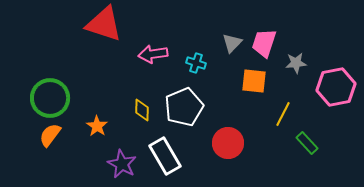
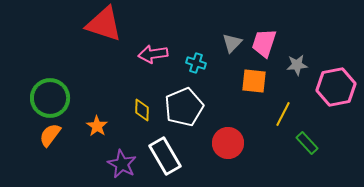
gray star: moved 1 px right, 2 px down
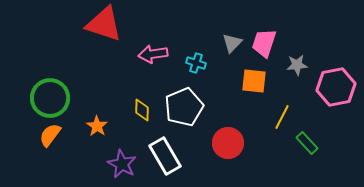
yellow line: moved 1 px left, 3 px down
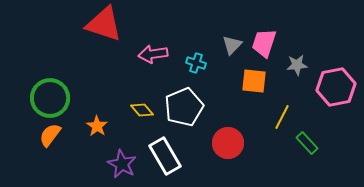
gray triangle: moved 2 px down
yellow diamond: rotated 40 degrees counterclockwise
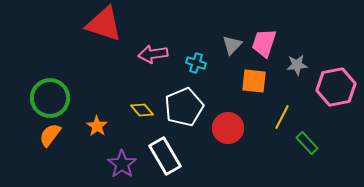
red circle: moved 15 px up
purple star: rotated 8 degrees clockwise
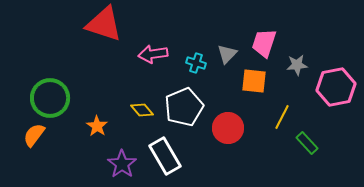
gray triangle: moved 5 px left, 9 px down
orange semicircle: moved 16 px left
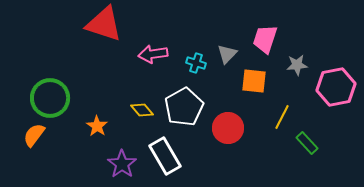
pink trapezoid: moved 1 px right, 4 px up
white pentagon: rotated 6 degrees counterclockwise
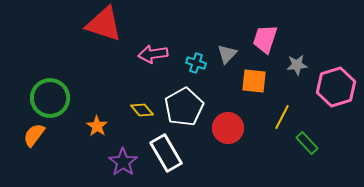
pink hexagon: rotated 6 degrees counterclockwise
white rectangle: moved 1 px right, 3 px up
purple star: moved 1 px right, 2 px up
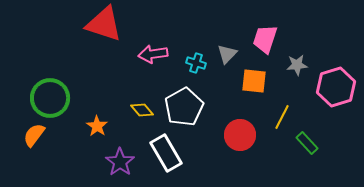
red circle: moved 12 px right, 7 px down
purple star: moved 3 px left
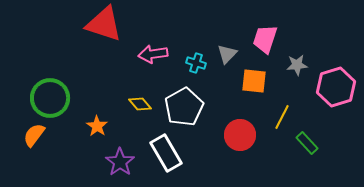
yellow diamond: moved 2 px left, 6 px up
